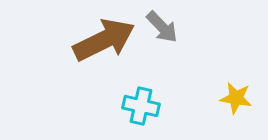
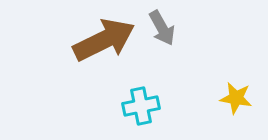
gray arrow: moved 1 px down; rotated 15 degrees clockwise
cyan cross: rotated 24 degrees counterclockwise
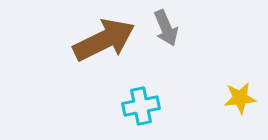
gray arrow: moved 4 px right; rotated 6 degrees clockwise
yellow star: moved 4 px right; rotated 16 degrees counterclockwise
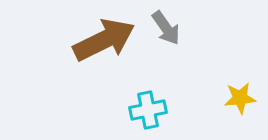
gray arrow: rotated 12 degrees counterclockwise
cyan cross: moved 7 px right, 4 px down
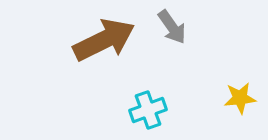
gray arrow: moved 6 px right, 1 px up
cyan cross: rotated 9 degrees counterclockwise
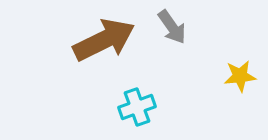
yellow star: moved 22 px up
cyan cross: moved 11 px left, 3 px up
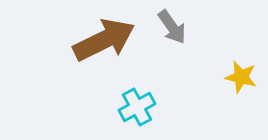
yellow star: moved 1 px right, 1 px down; rotated 20 degrees clockwise
cyan cross: rotated 9 degrees counterclockwise
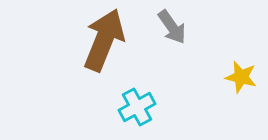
brown arrow: rotated 42 degrees counterclockwise
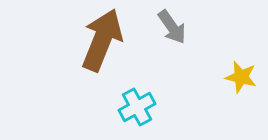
brown arrow: moved 2 px left
